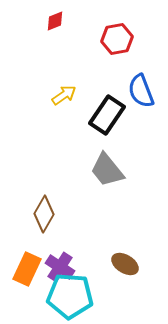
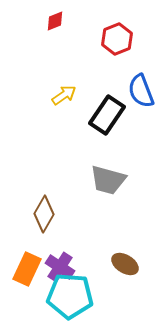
red hexagon: rotated 12 degrees counterclockwise
gray trapezoid: moved 1 px right, 10 px down; rotated 36 degrees counterclockwise
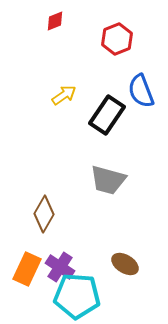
cyan pentagon: moved 7 px right
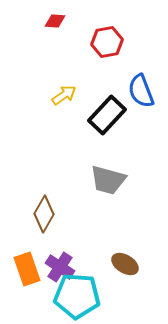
red diamond: rotated 25 degrees clockwise
red hexagon: moved 10 px left, 3 px down; rotated 12 degrees clockwise
black rectangle: rotated 9 degrees clockwise
orange rectangle: rotated 44 degrees counterclockwise
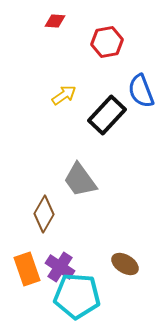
gray trapezoid: moved 28 px left; rotated 39 degrees clockwise
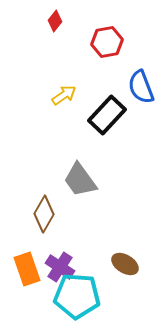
red diamond: rotated 55 degrees counterclockwise
blue semicircle: moved 4 px up
